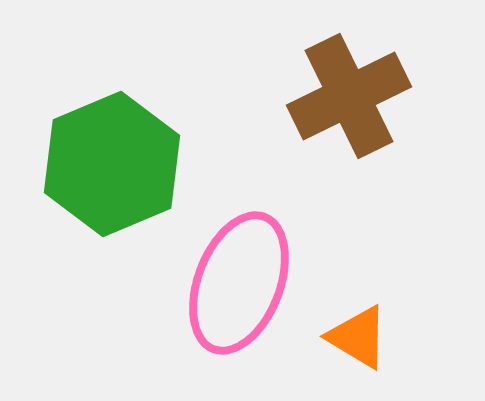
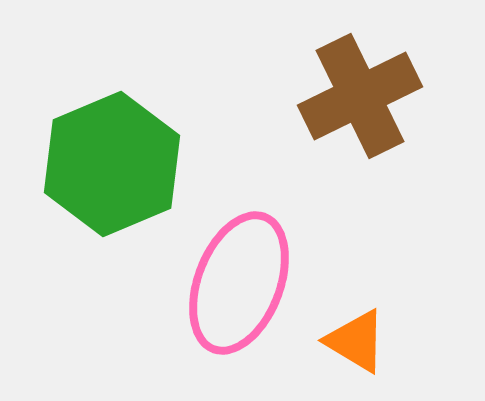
brown cross: moved 11 px right
orange triangle: moved 2 px left, 4 px down
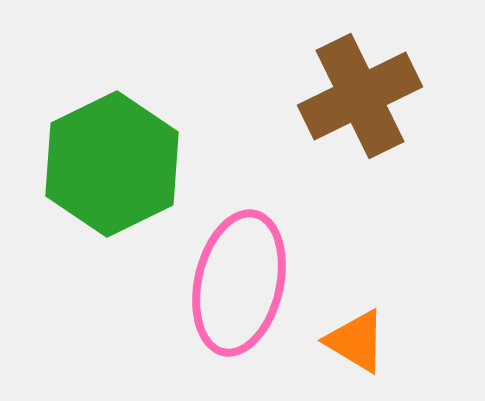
green hexagon: rotated 3 degrees counterclockwise
pink ellipse: rotated 8 degrees counterclockwise
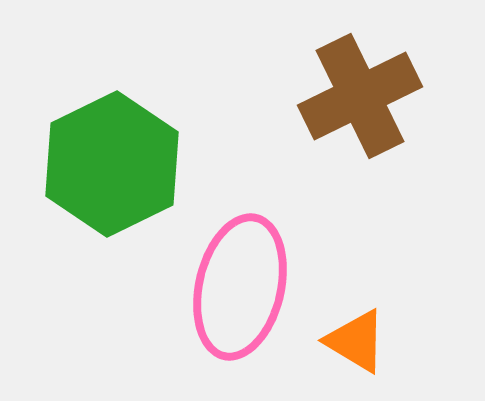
pink ellipse: moved 1 px right, 4 px down
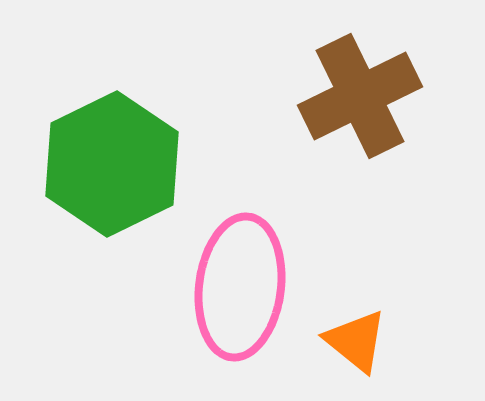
pink ellipse: rotated 6 degrees counterclockwise
orange triangle: rotated 8 degrees clockwise
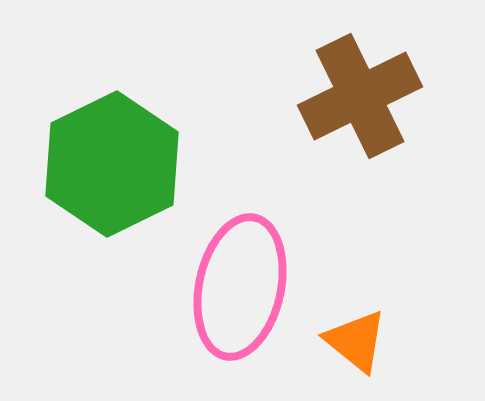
pink ellipse: rotated 5 degrees clockwise
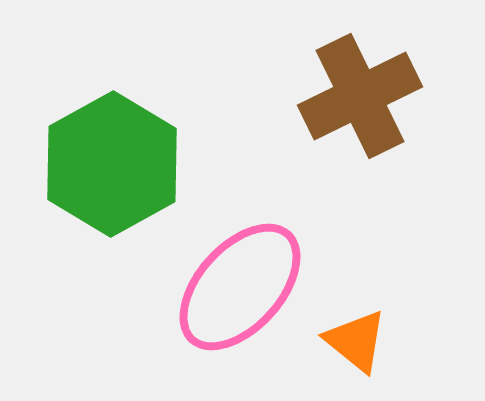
green hexagon: rotated 3 degrees counterclockwise
pink ellipse: rotated 30 degrees clockwise
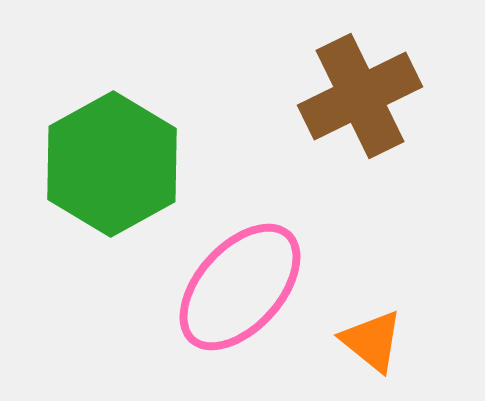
orange triangle: moved 16 px right
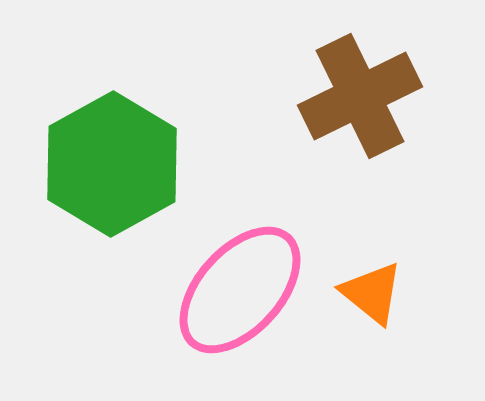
pink ellipse: moved 3 px down
orange triangle: moved 48 px up
